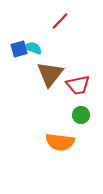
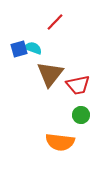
red line: moved 5 px left, 1 px down
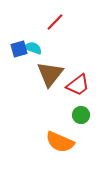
red trapezoid: rotated 25 degrees counterclockwise
orange semicircle: rotated 16 degrees clockwise
